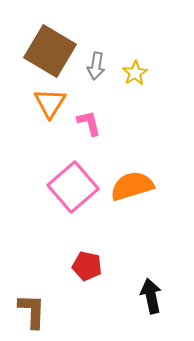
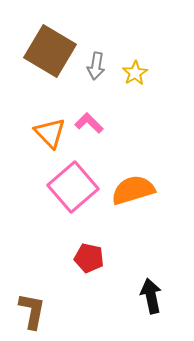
orange triangle: moved 30 px down; rotated 16 degrees counterclockwise
pink L-shape: rotated 32 degrees counterclockwise
orange semicircle: moved 1 px right, 4 px down
red pentagon: moved 2 px right, 8 px up
brown L-shape: rotated 9 degrees clockwise
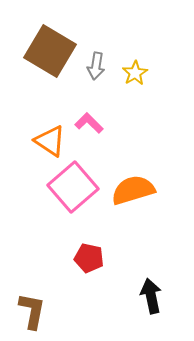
orange triangle: moved 8 px down; rotated 12 degrees counterclockwise
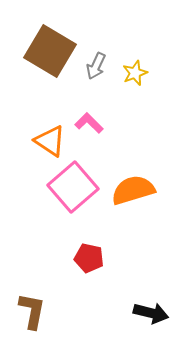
gray arrow: rotated 16 degrees clockwise
yellow star: rotated 10 degrees clockwise
black arrow: moved 17 px down; rotated 116 degrees clockwise
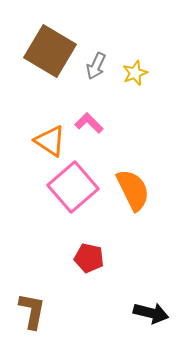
orange semicircle: rotated 81 degrees clockwise
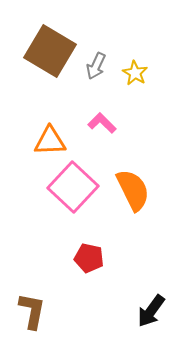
yellow star: rotated 20 degrees counterclockwise
pink L-shape: moved 13 px right
orange triangle: rotated 36 degrees counterclockwise
pink square: rotated 6 degrees counterclockwise
black arrow: moved 2 px up; rotated 112 degrees clockwise
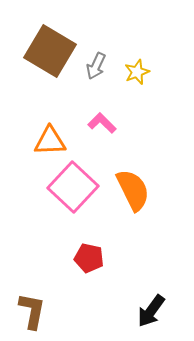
yellow star: moved 2 px right, 1 px up; rotated 20 degrees clockwise
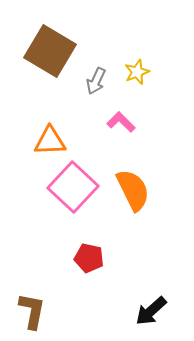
gray arrow: moved 15 px down
pink L-shape: moved 19 px right, 1 px up
black arrow: rotated 12 degrees clockwise
